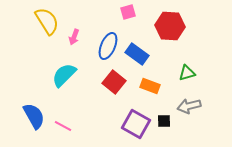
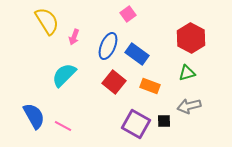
pink square: moved 2 px down; rotated 21 degrees counterclockwise
red hexagon: moved 21 px right, 12 px down; rotated 24 degrees clockwise
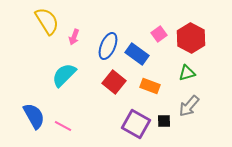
pink square: moved 31 px right, 20 px down
gray arrow: rotated 35 degrees counterclockwise
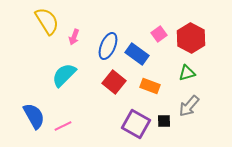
pink line: rotated 54 degrees counterclockwise
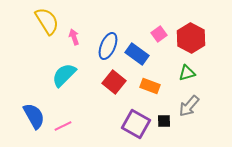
pink arrow: rotated 140 degrees clockwise
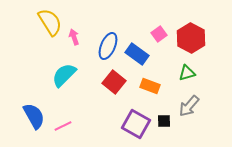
yellow semicircle: moved 3 px right, 1 px down
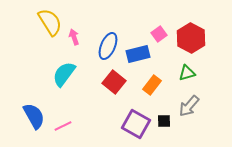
blue rectangle: moved 1 px right; rotated 50 degrees counterclockwise
cyan semicircle: moved 1 px up; rotated 8 degrees counterclockwise
orange rectangle: moved 2 px right, 1 px up; rotated 72 degrees counterclockwise
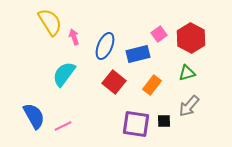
blue ellipse: moved 3 px left
purple square: rotated 20 degrees counterclockwise
